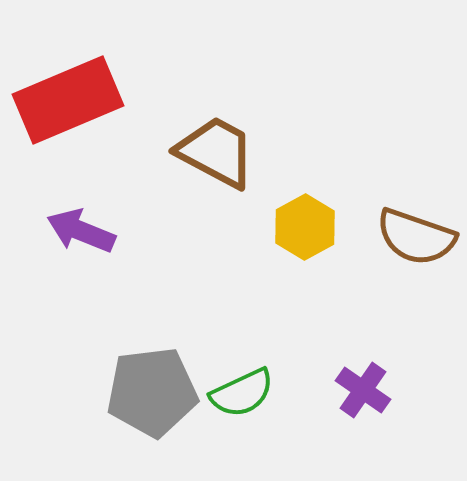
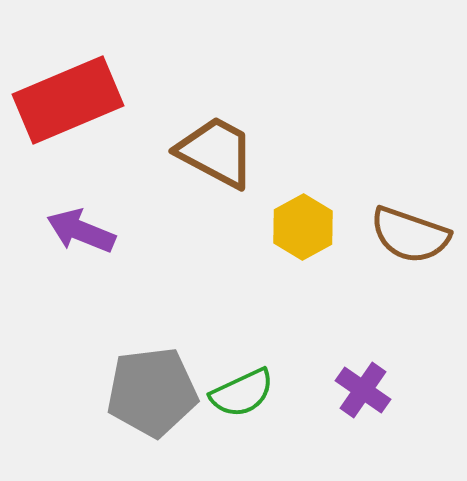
yellow hexagon: moved 2 px left
brown semicircle: moved 6 px left, 2 px up
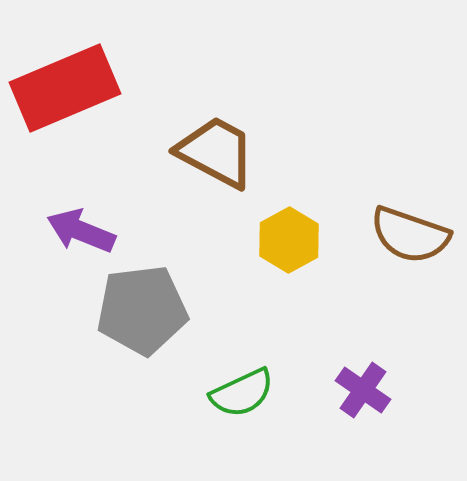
red rectangle: moved 3 px left, 12 px up
yellow hexagon: moved 14 px left, 13 px down
gray pentagon: moved 10 px left, 82 px up
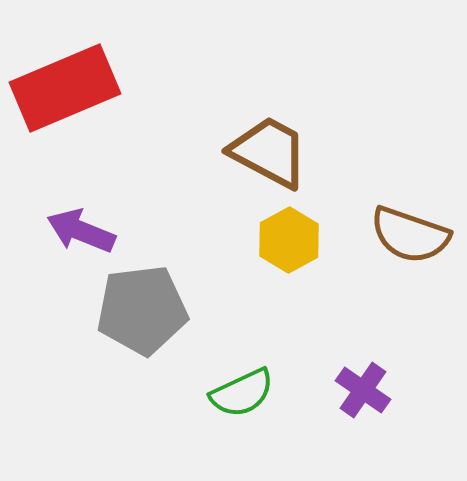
brown trapezoid: moved 53 px right
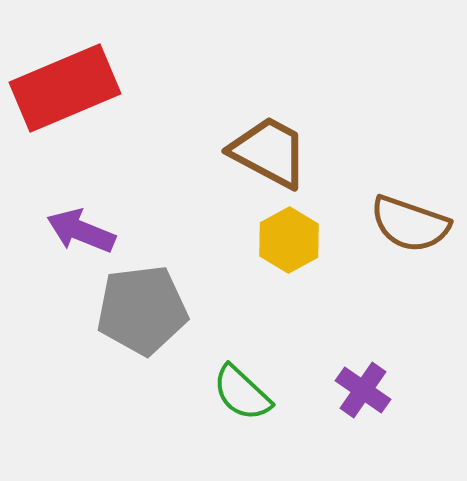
brown semicircle: moved 11 px up
green semicircle: rotated 68 degrees clockwise
